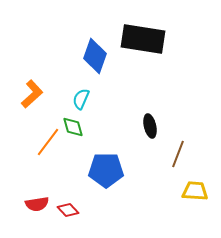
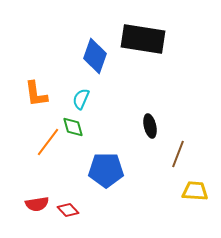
orange L-shape: moved 4 px right; rotated 124 degrees clockwise
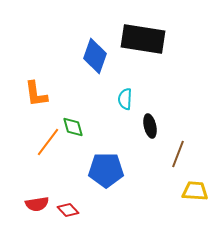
cyan semicircle: moved 44 px right; rotated 20 degrees counterclockwise
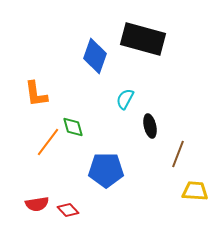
black rectangle: rotated 6 degrees clockwise
cyan semicircle: rotated 25 degrees clockwise
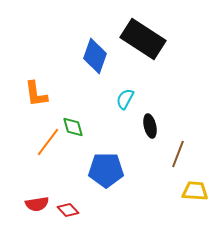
black rectangle: rotated 18 degrees clockwise
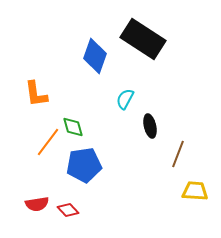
blue pentagon: moved 22 px left, 5 px up; rotated 8 degrees counterclockwise
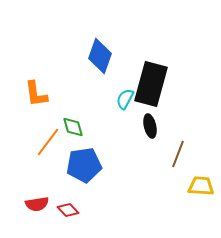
black rectangle: moved 8 px right, 45 px down; rotated 72 degrees clockwise
blue diamond: moved 5 px right
yellow trapezoid: moved 6 px right, 5 px up
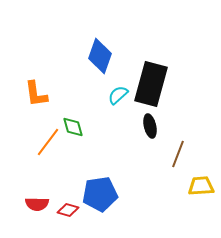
cyan semicircle: moved 7 px left, 4 px up; rotated 20 degrees clockwise
blue pentagon: moved 16 px right, 29 px down
yellow trapezoid: rotated 8 degrees counterclockwise
red semicircle: rotated 10 degrees clockwise
red diamond: rotated 30 degrees counterclockwise
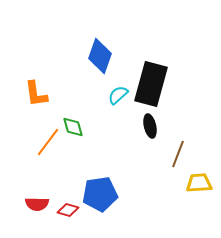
yellow trapezoid: moved 2 px left, 3 px up
